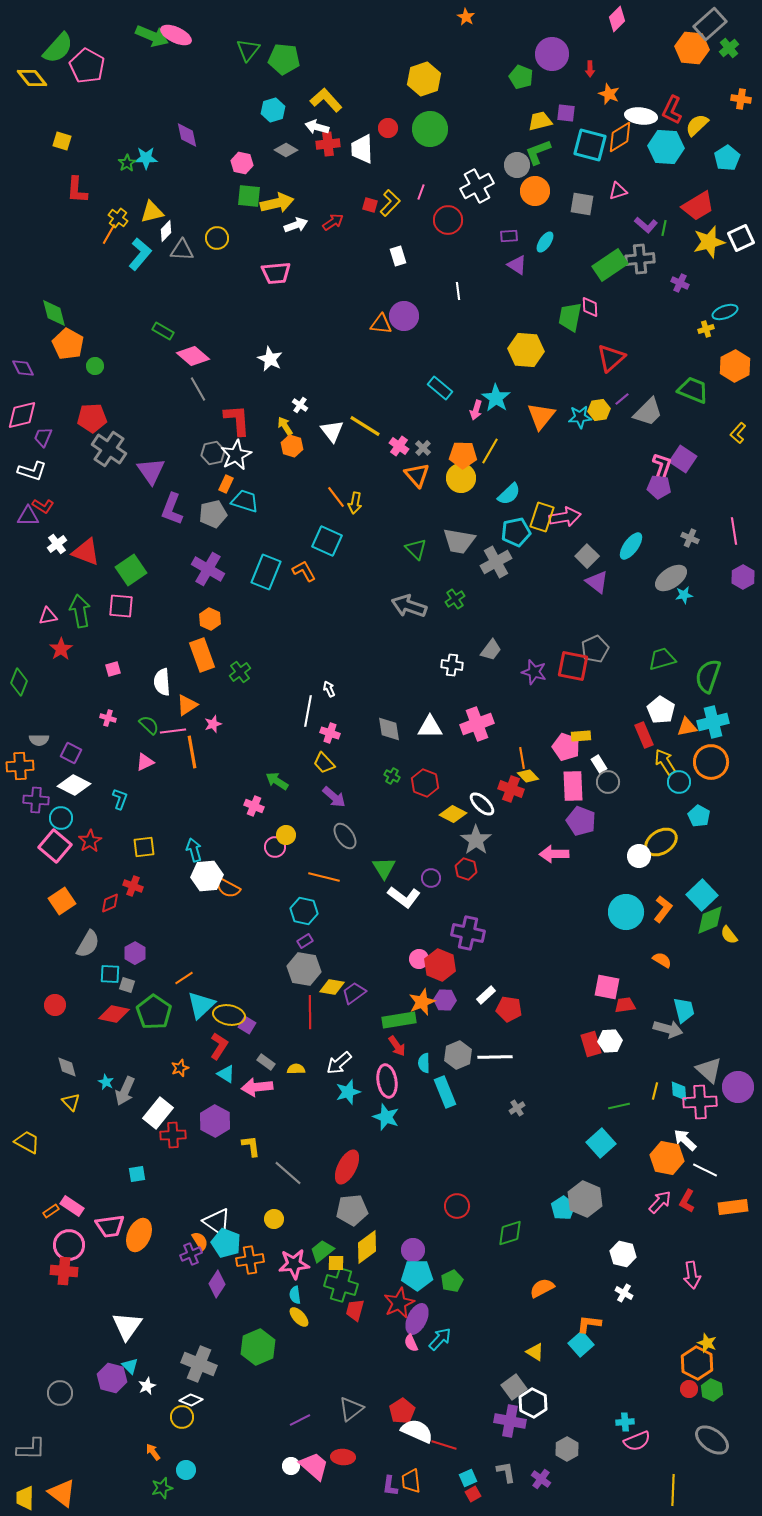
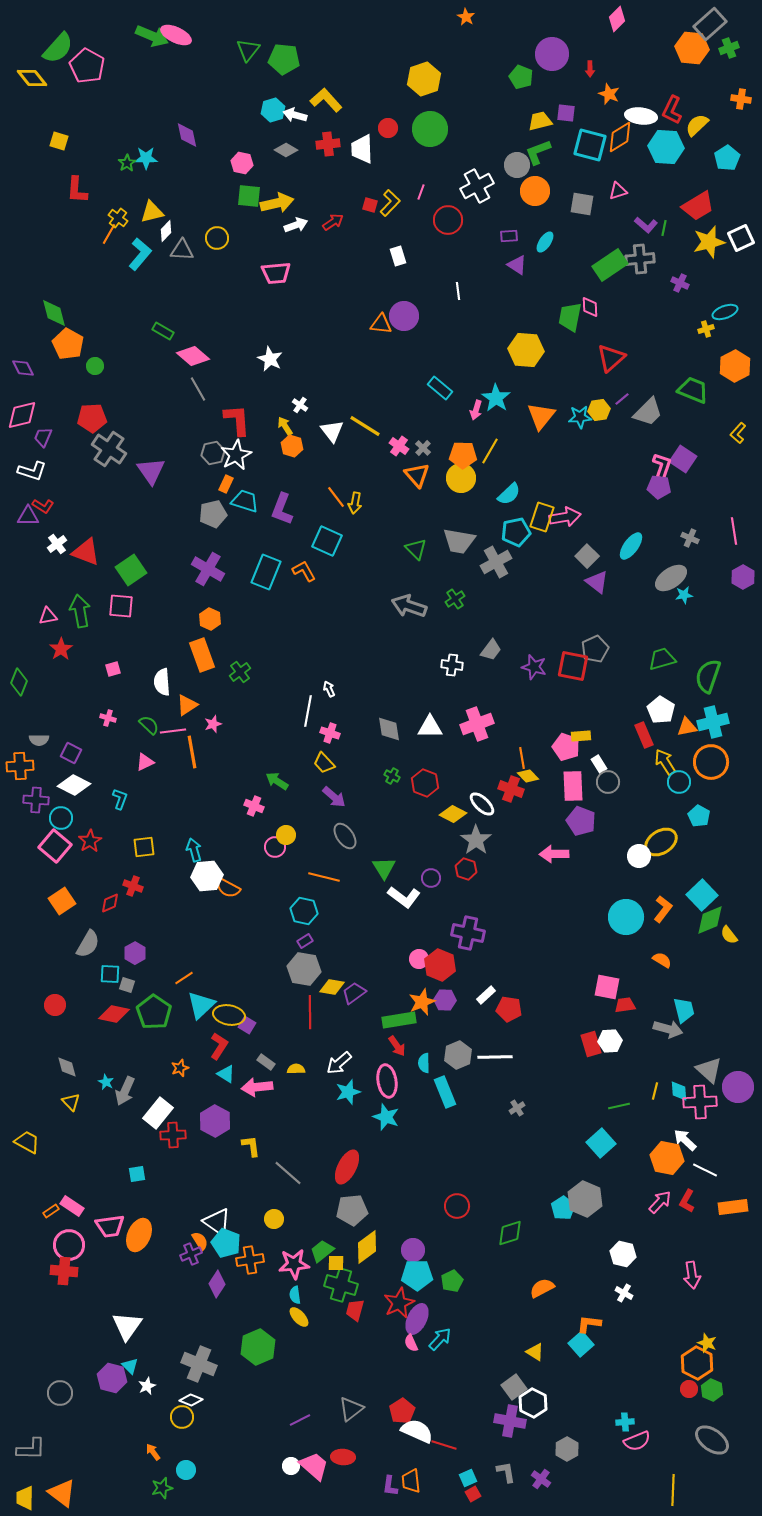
green cross at (729, 48): rotated 18 degrees clockwise
white arrow at (317, 127): moved 22 px left, 12 px up
yellow square at (62, 141): moved 3 px left
purple L-shape at (172, 509): moved 110 px right
purple star at (534, 672): moved 5 px up
cyan circle at (626, 912): moved 5 px down
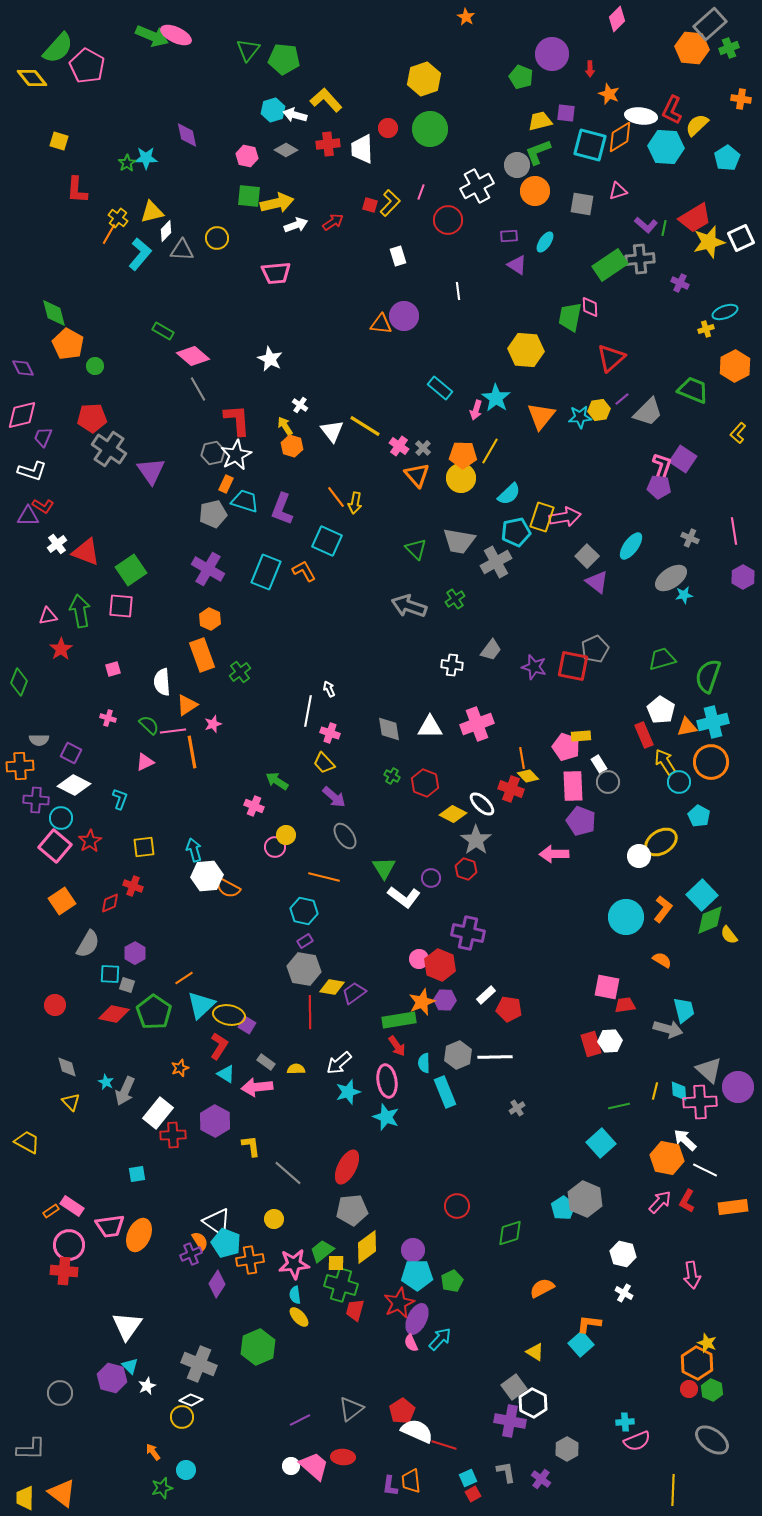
pink hexagon at (242, 163): moved 5 px right, 7 px up
red trapezoid at (698, 206): moved 3 px left, 12 px down
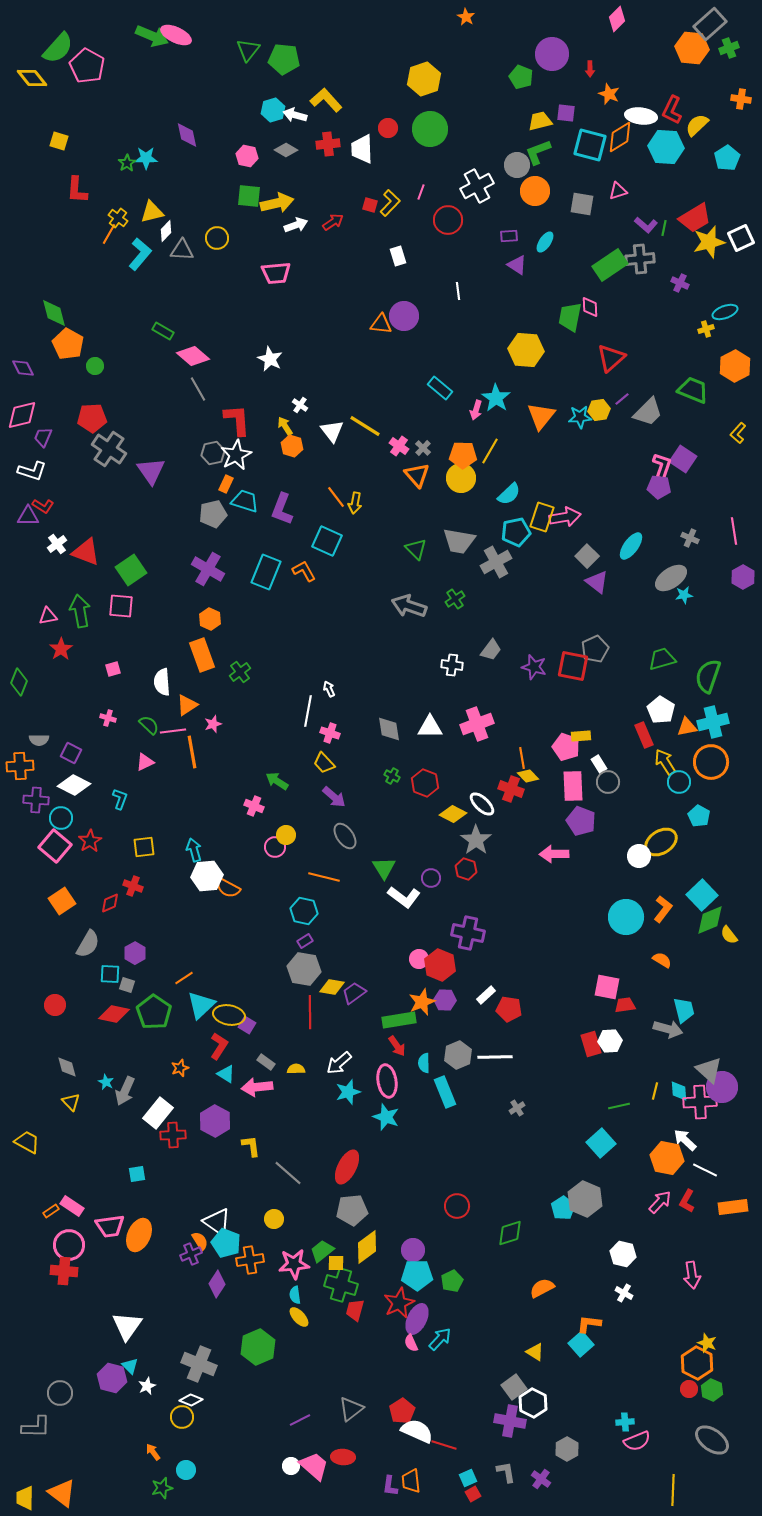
purple circle at (738, 1087): moved 16 px left
gray L-shape at (31, 1449): moved 5 px right, 22 px up
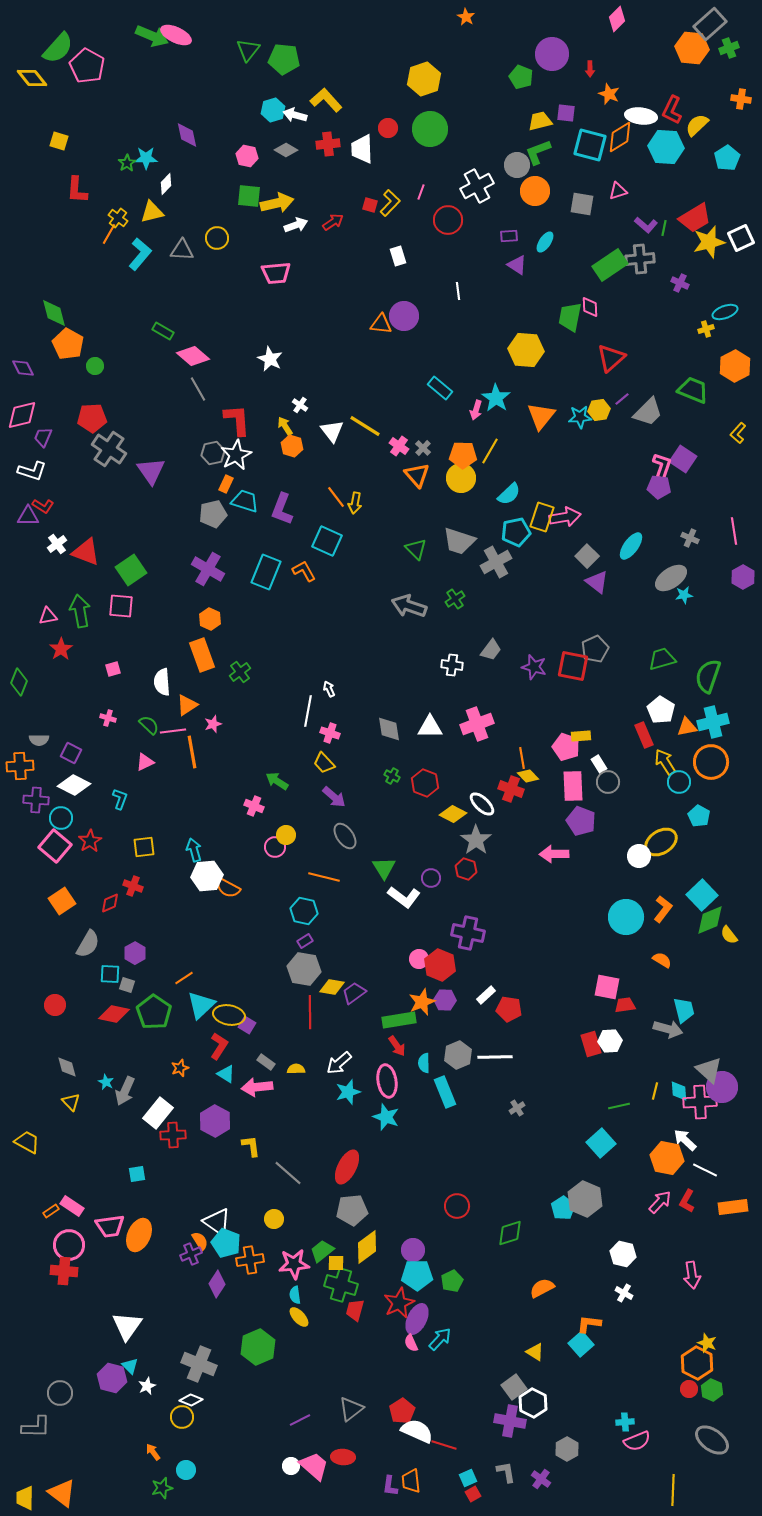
white diamond at (166, 231): moved 47 px up
gray trapezoid at (459, 541): rotated 8 degrees clockwise
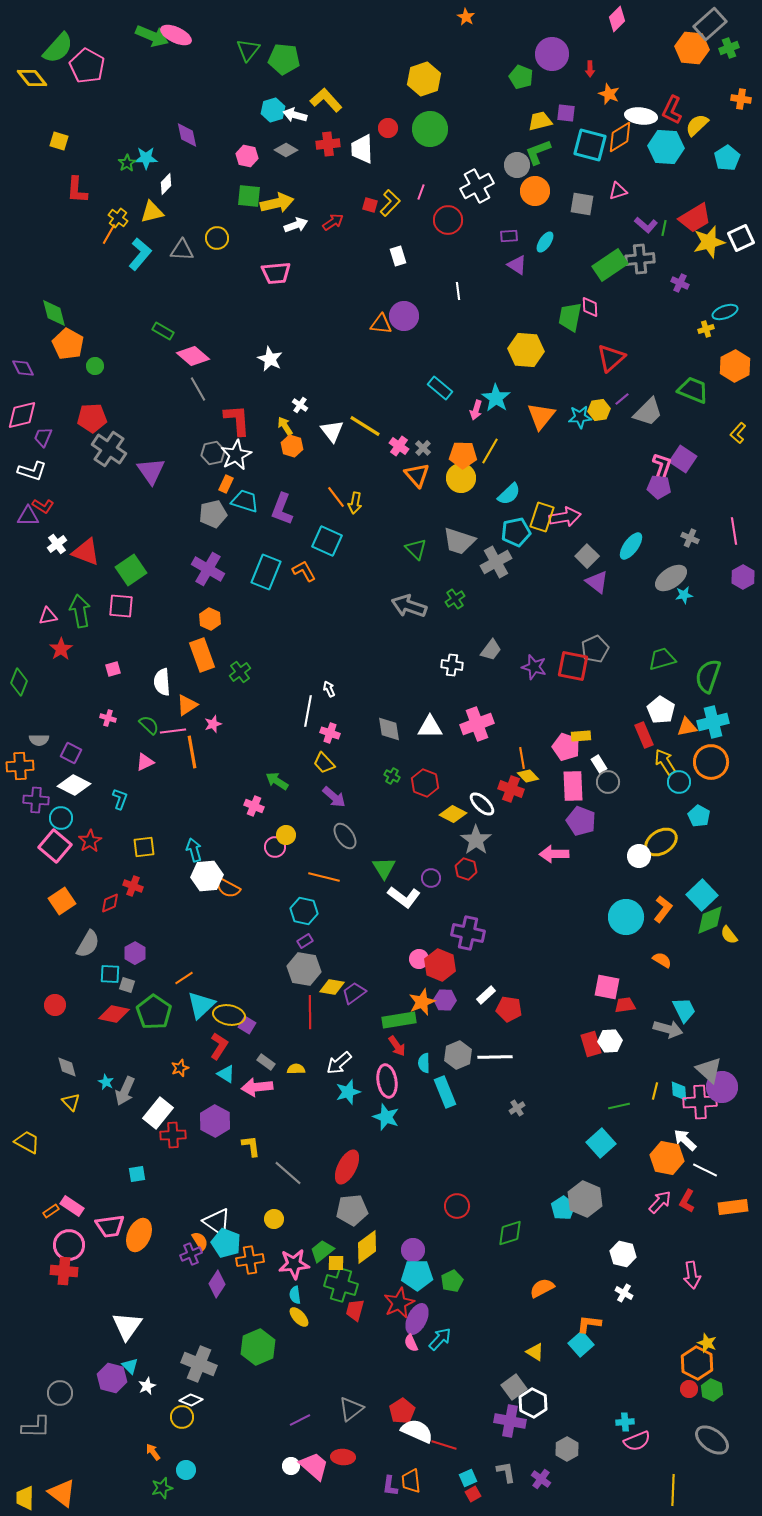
cyan trapezoid at (684, 1010): rotated 12 degrees counterclockwise
